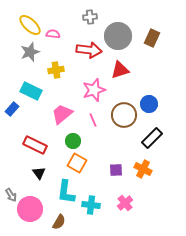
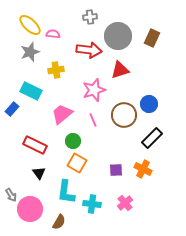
cyan cross: moved 1 px right, 1 px up
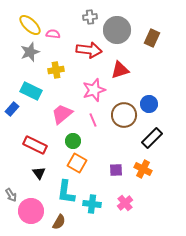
gray circle: moved 1 px left, 6 px up
pink circle: moved 1 px right, 2 px down
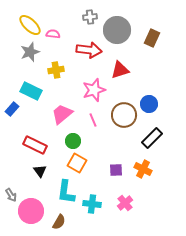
black triangle: moved 1 px right, 2 px up
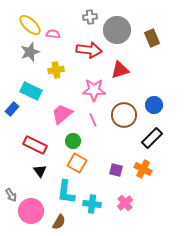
brown rectangle: rotated 48 degrees counterclockwise
pink star: rotated 20 degrees clockwise
blue circle: moved 5 px right, 1 px down
purple square: rotated 16 degrees clockwise
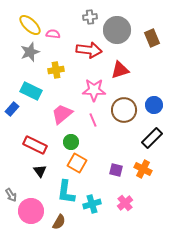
brown circle: moved 5 px up
green circle: moved 2 px left, 1 px down
cyan cross: rotated 24 degrees counterclockwise
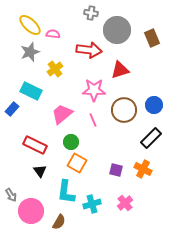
gray cross: moved 1 px right, 4 px up; rotated 16 degrees clockwise
yellow cross: moved 1 px left, 1 px up; rotated 28 degrees counterclockwise
black rectangle: moved 1 px left
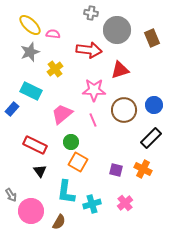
orange square: moved 1 px right, 1 px up
